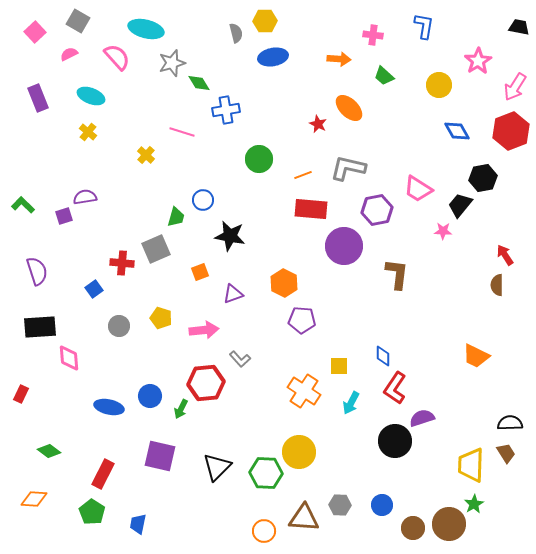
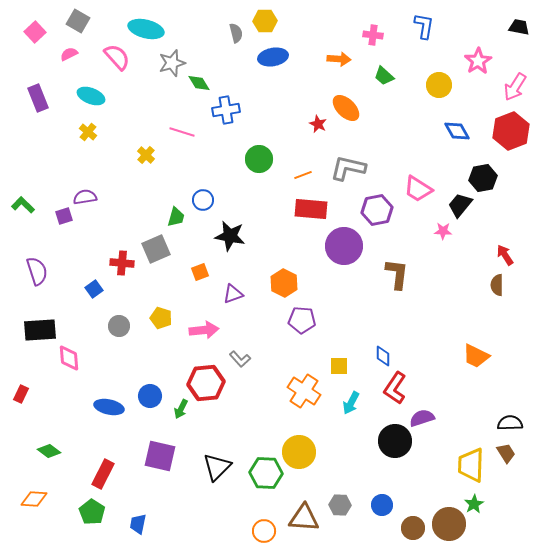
orange ellipse at (349, 108): moved 3 px left
black rectangle at (40, 327): moved 3 px down
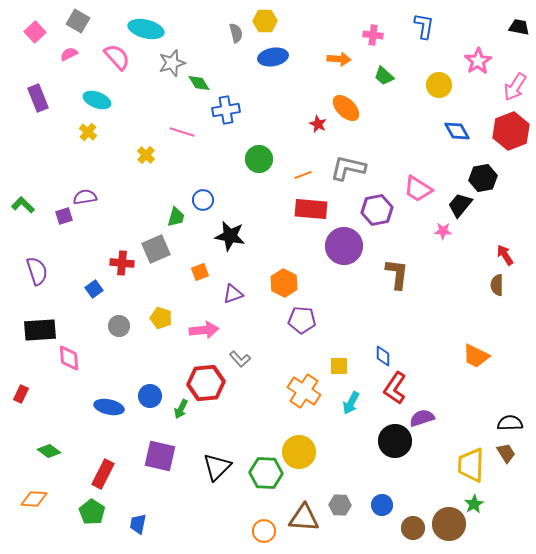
cyan ellipse at (91, 96): moved 6 px right, 4 px down
